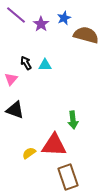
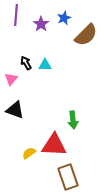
purple line: rotated 55 degrees clockwise
brown semicircle: rotated 120 degrees clockwise
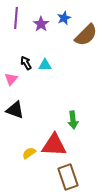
purple line: moved 3 px down
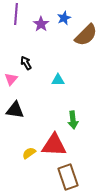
purple line: moved 4 px up
cyan triangle: moved 13 px right, 15 px down
black triangle: rotated 12 degrees counterclockwise
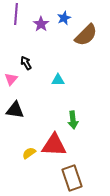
brown rectangle: moved 4 px right, 1 px down
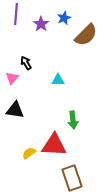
pink triangle: moved 1 px right, 1 px up
